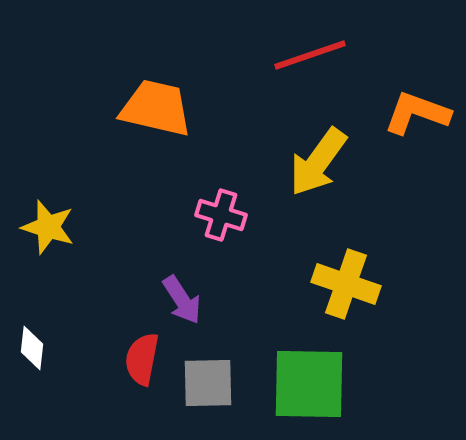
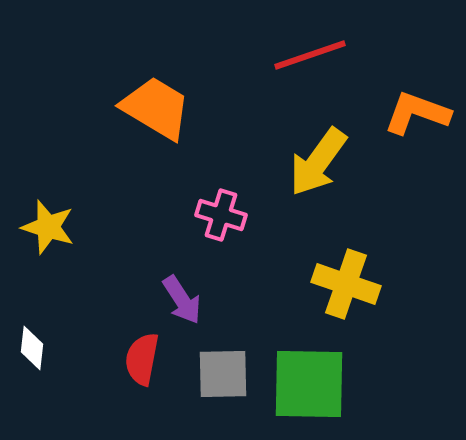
orange trapezoid: rotated 18 degrees clockwise
gray square: moved 15 px right, 9 px up
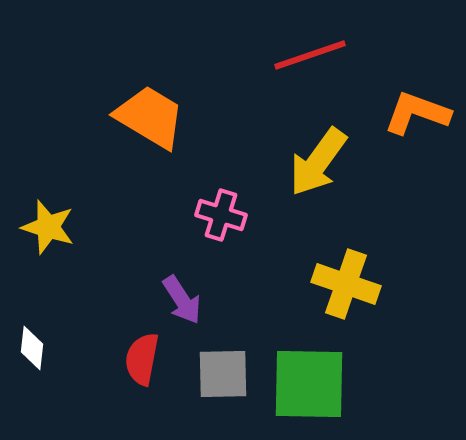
orange trapezoid: moved 6 px left, 9 px down
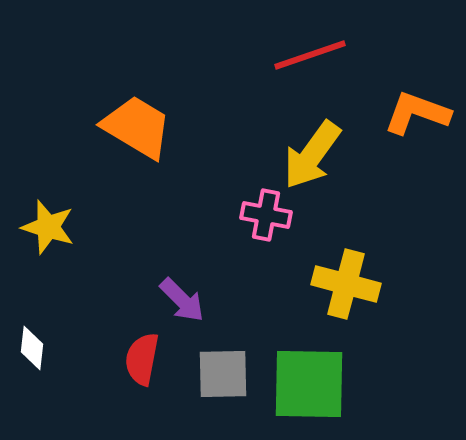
orange trapezoid: moved 13 px left, 10 px down
yellow arrow: moved 6 px left, 7 px up
pink cross: moved 45 px right; rotated 6 degrees counterclockwise
yellow cross: rotated 4 degrees counterclockwise
purple arrow: rotated 12 degrees counterclockwise
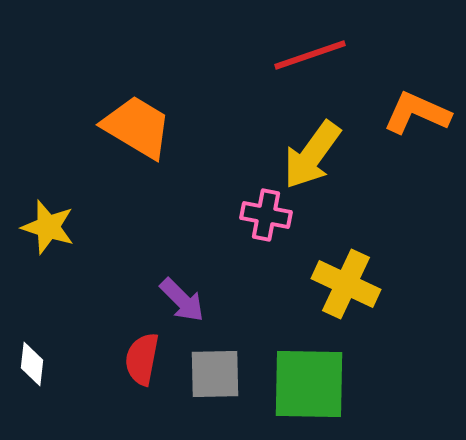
orange L-shape: rotated 4 degrees clockwise
yellow cross: rotated 10 degrees clockwise
white diamond: moved 16 px down
gray square: moved 8 px left
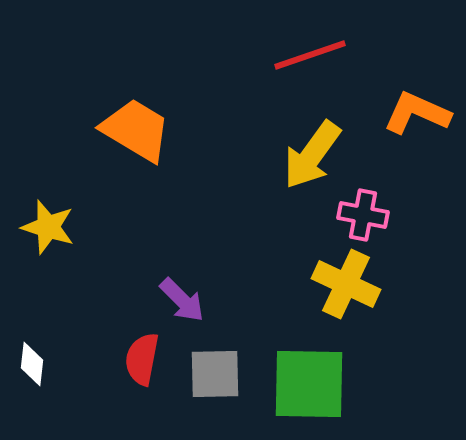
orange trapezoid: moved 1 px left, 3 px down
pink cross: moved 97 px right
